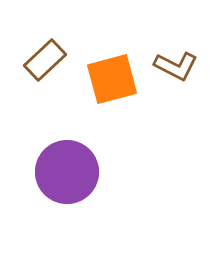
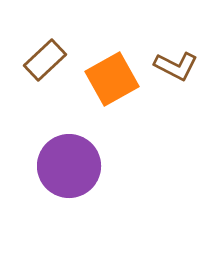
orange square: rotated 14 degrees counterclockwise
purple circle: moved 2 px right, 6 px up
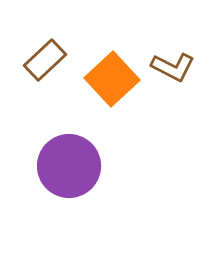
brown L-shape: moved 3 px left, 1 px down
orange square: rotated 14 degrees counterclockwise
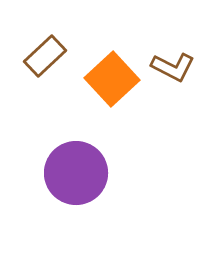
brown rectangle: moved 4 px up
purple circle: moved 7 px right, 7 px down
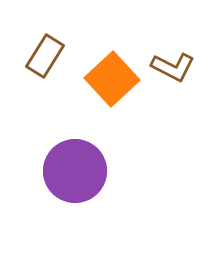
brown rectangle: rotated 15 degrees counterclockwise
purple circle: moved 1 px left, 2 px up
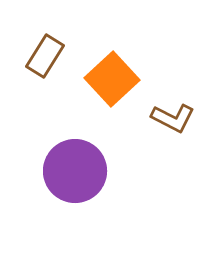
brown L-shape: moved 51 px down
